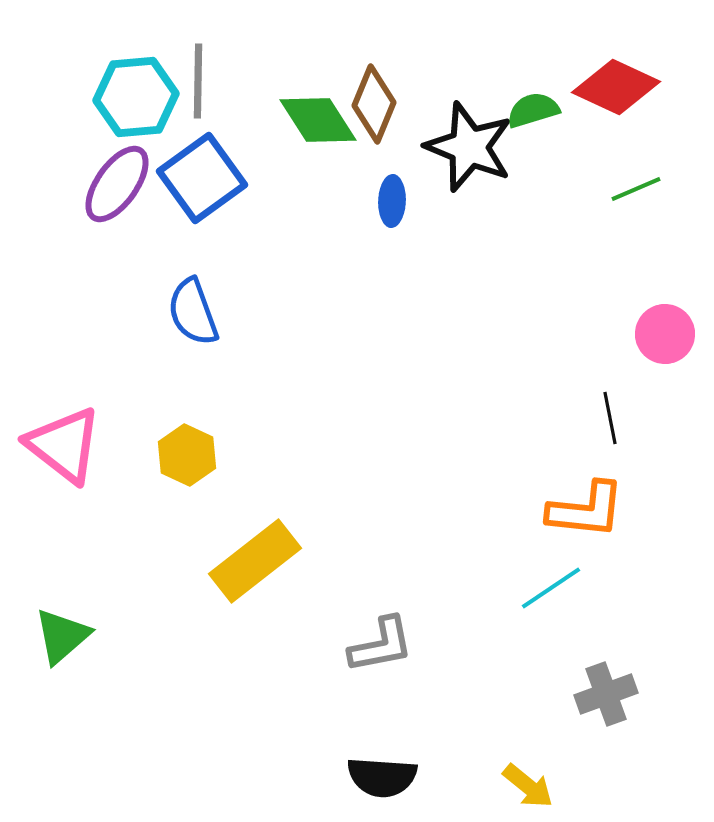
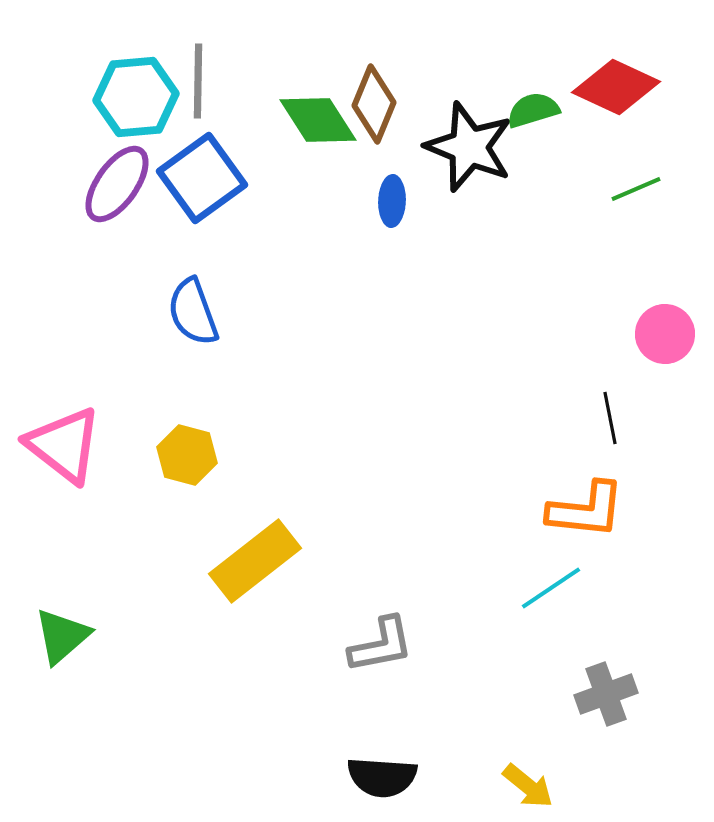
yellow hexagon: rotated 10 degrees counterclockwise
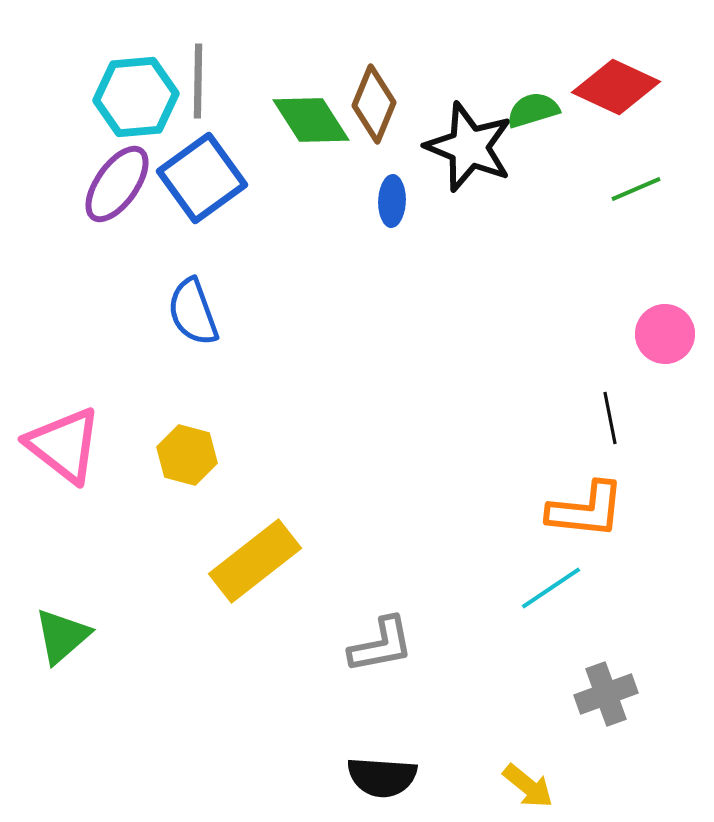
green diamond: moved 7 px left
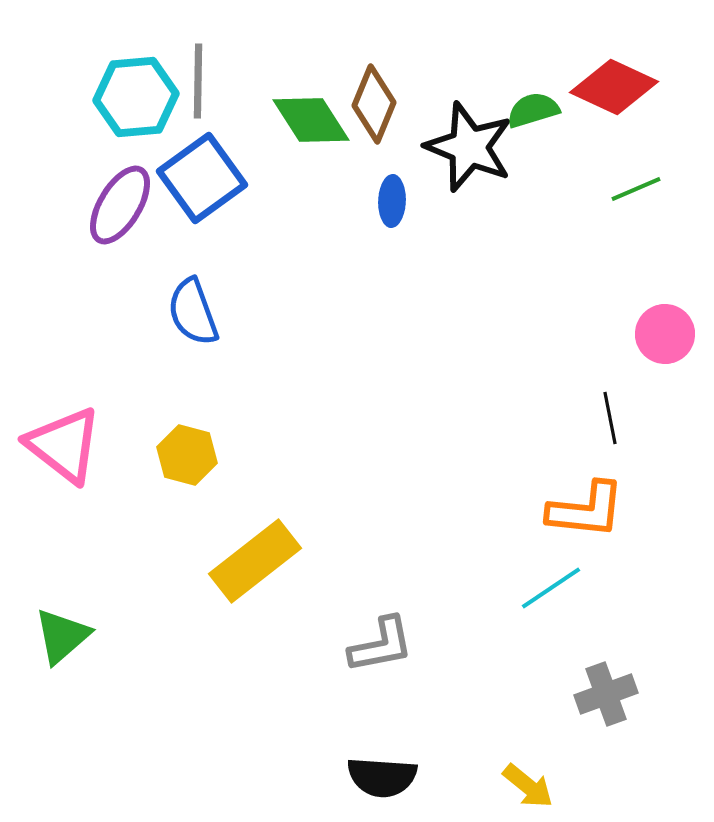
red diamond: moved 2 px left
purple ellipse: moved 3 px right, 21 px down; rotated 4 degrees counterclockwise
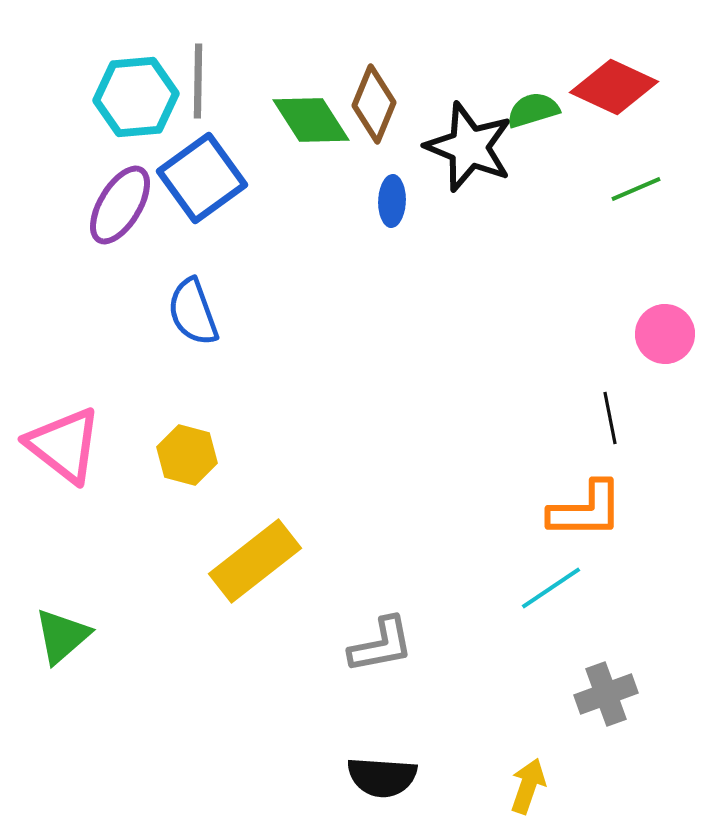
orange L-shape: rotated 6 degrees counterclockwise
yellow arrow: rotated 110 degrees counterclockwise
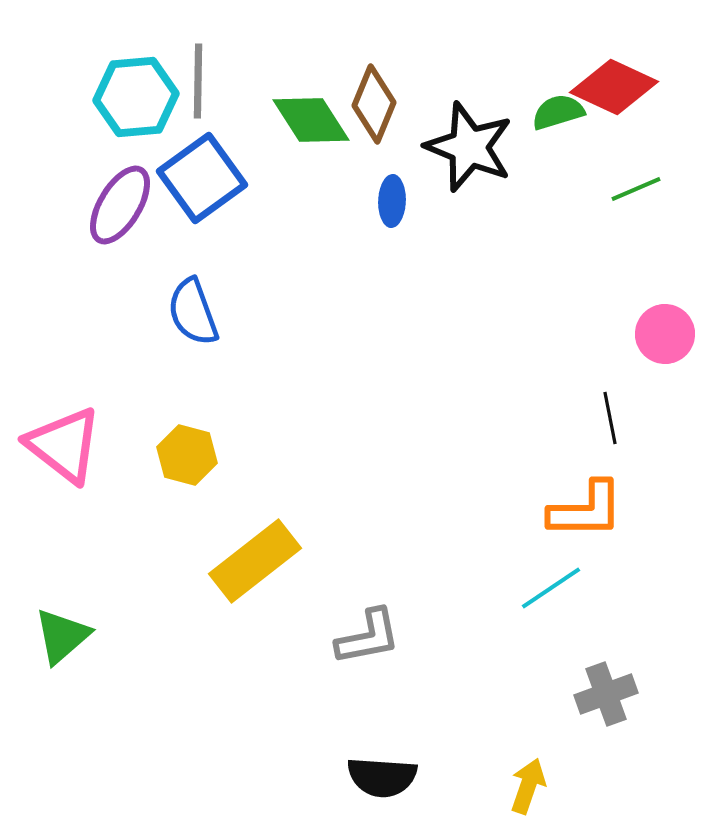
green semicircle: moved 25 px right, 2 px down
gray L-shape: moved 13 px left, 8 px up
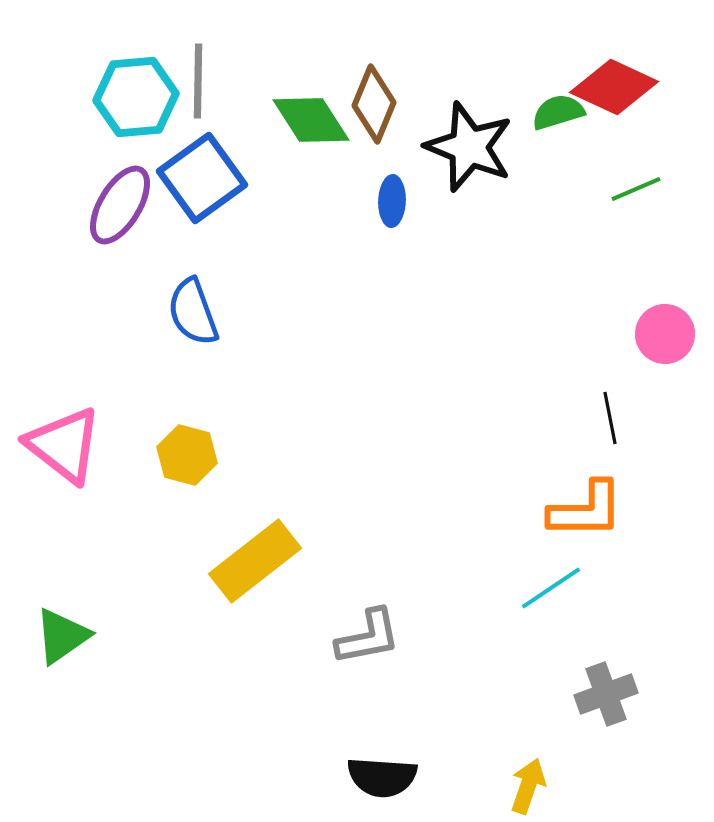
green triangle: rotated 6 degrees clockwise
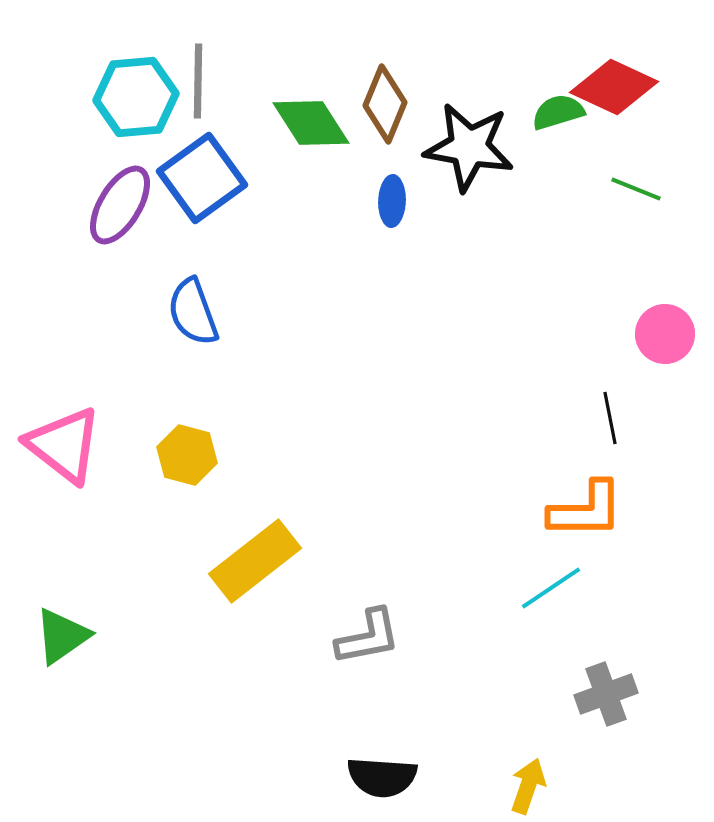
brown diamond: moved 11 px right
green diamond: moved 3 px down
black star: rotated 12 degrees counterclockwise
green line: rotated 45 degrees clockwise
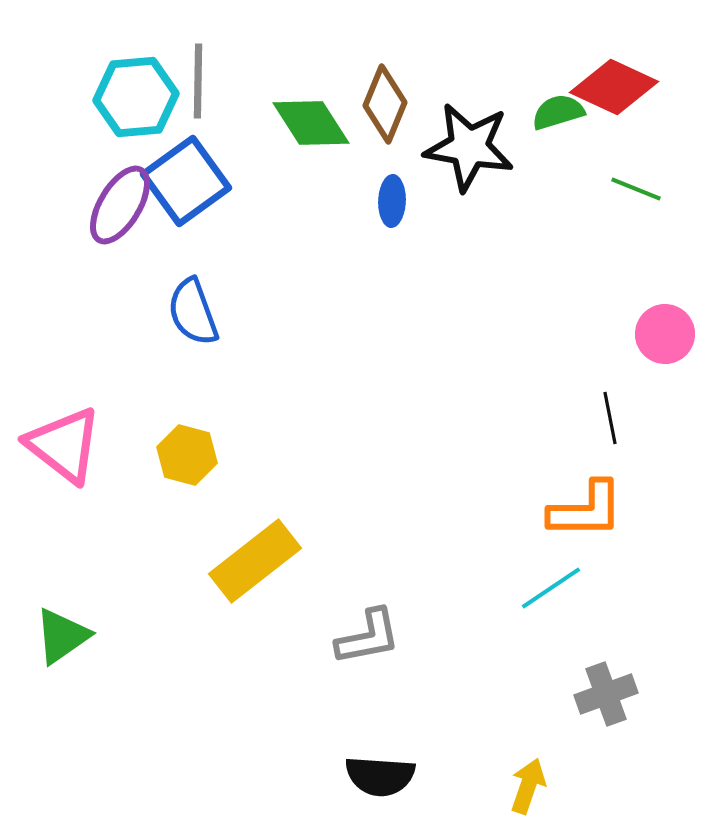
blue square: moved 16 px left, 3 px down
black semicircle: moved 2 px left, 1 px up
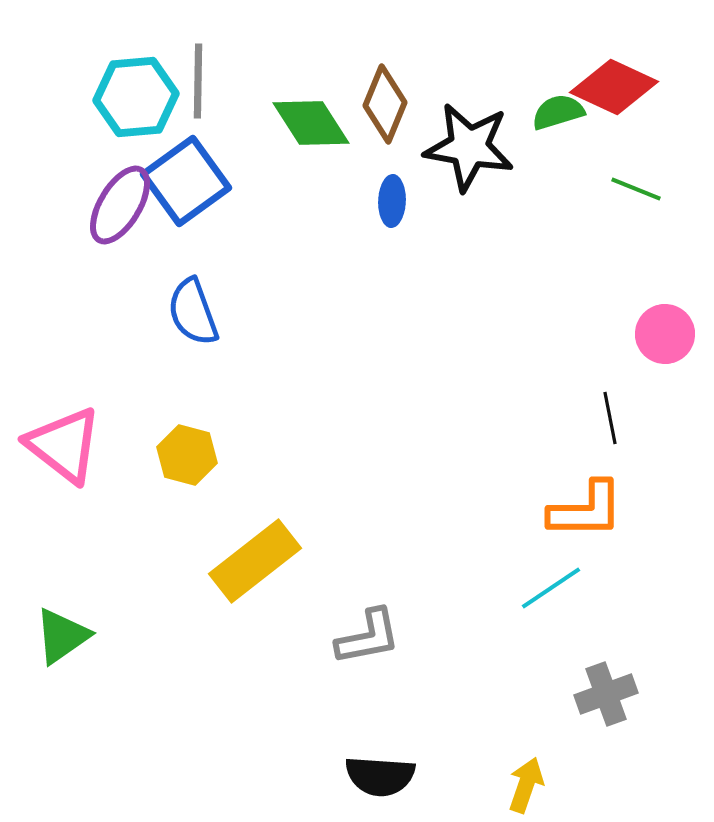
yellow arrow: moved 2 px left, 1 px up
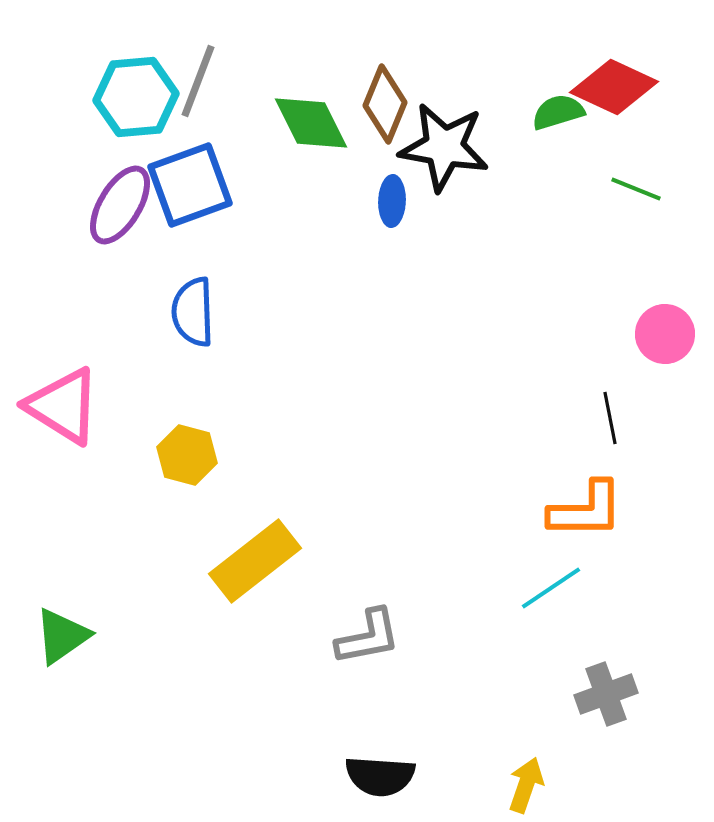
gray line: rotated 20 degrees clockwise
green diamond: rotated 6 degrees clockwise
black star: moved 25 px left
blue square: moved 4 px right, 4 px down; rotated 16 degrees clockwise
blue semicircle: rotated 18 degrees clockwise
pink triangle: moved 1 px left, 39 px up; rotated 6 degrees counterclockwise
